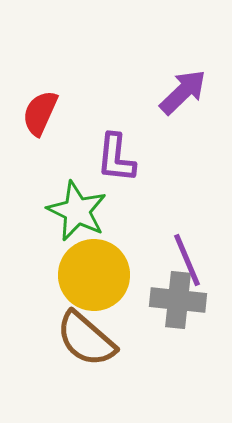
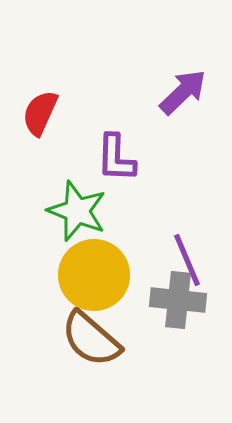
purple L-shape: rotated 4 degrees counterclockwise
green star: rotated 4 degrees counterclockwise
brown semicircle: moved 5 px right
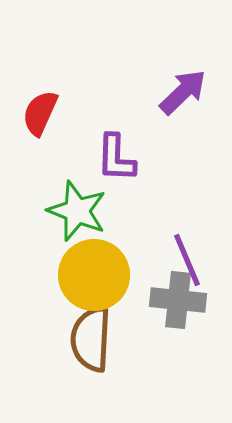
brown semicircle: rotated 52 degrees clockwise
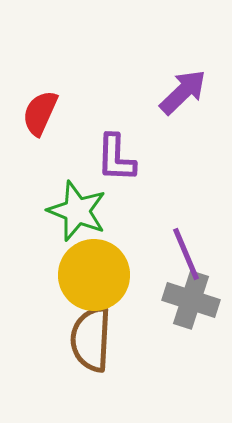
purple line: moved 1 px left, 6 px up
gray cross: moved 13 px right; rotated 12 degrees clockwise
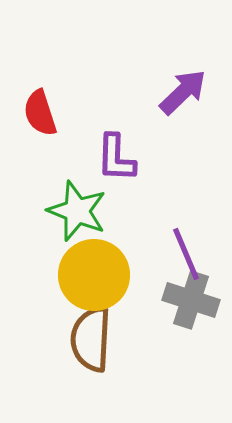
red semicircle: rotated 42 degrees counterclockwise
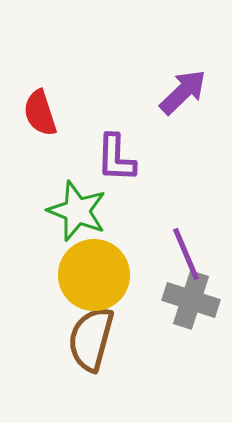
brown semicircle: rotated 12 degrees clockwise
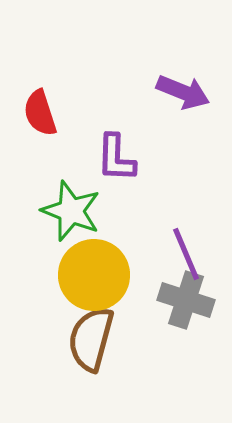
purple arrow: rotated 66 degrees clockwise
green star: moved 6 px left
gray cross: moved 5 px left
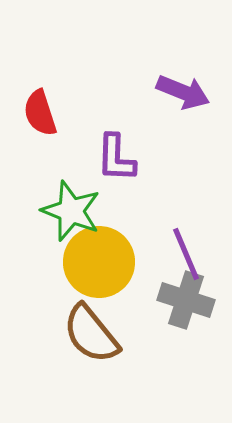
yellow circle: moved 5 px right, 13 px up
brown semicircle: moved 5 px up; rotated 54 degrees counterclockwise
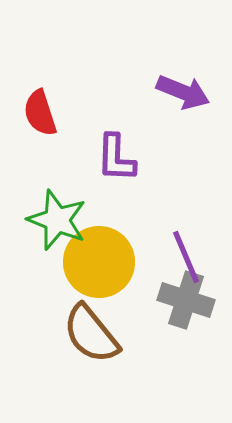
green star: moved 14 px left, 9 px down
purple line: moved 3 px down
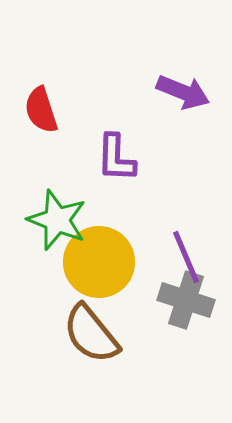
red semicircle: moved 1 px right, 3 px up
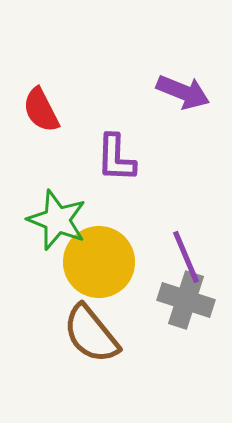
red semicircle: rotated 9 degrees counterclockwise
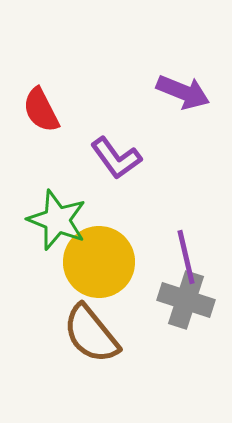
purple L-shape: rotated 38 degrees counterclockwise
purple line: rotated 10 degrees clockwise
